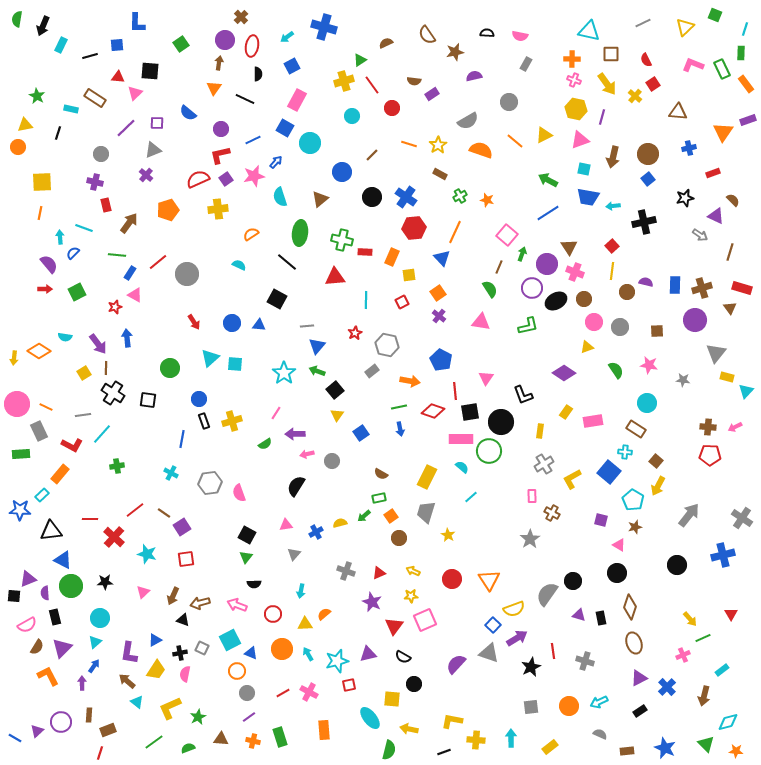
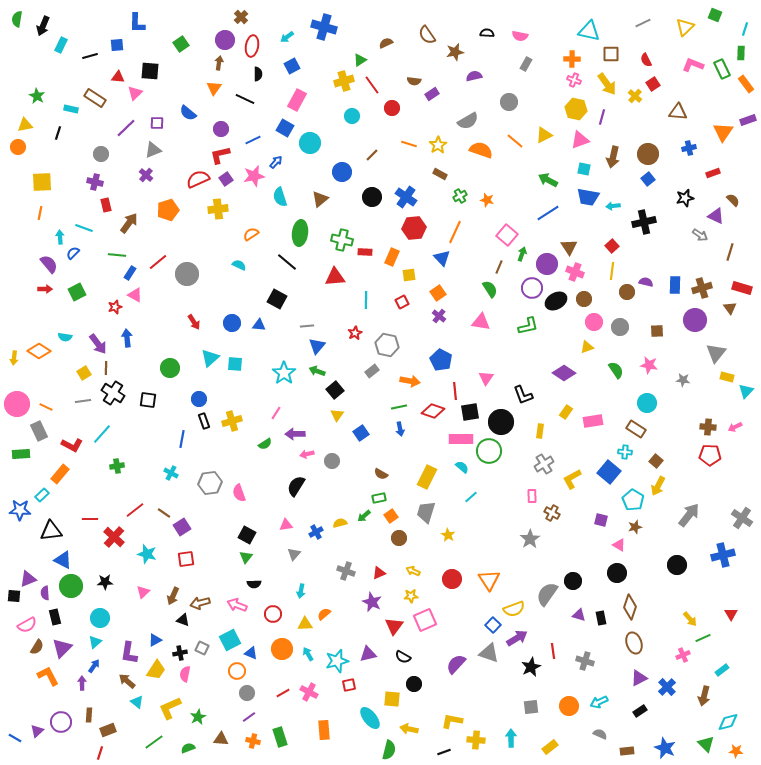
gray line at (83, 415): moved 14 px up
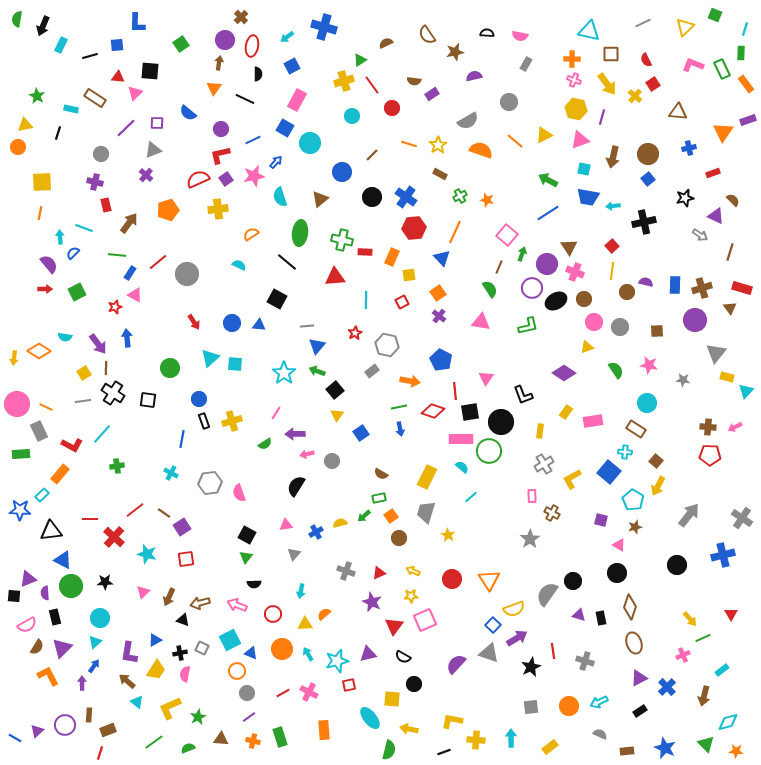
brown arrow at (173, 596): moved 4 px left, 1 px down
purple circle at (61, 722): moved 4 px right, 3 px down
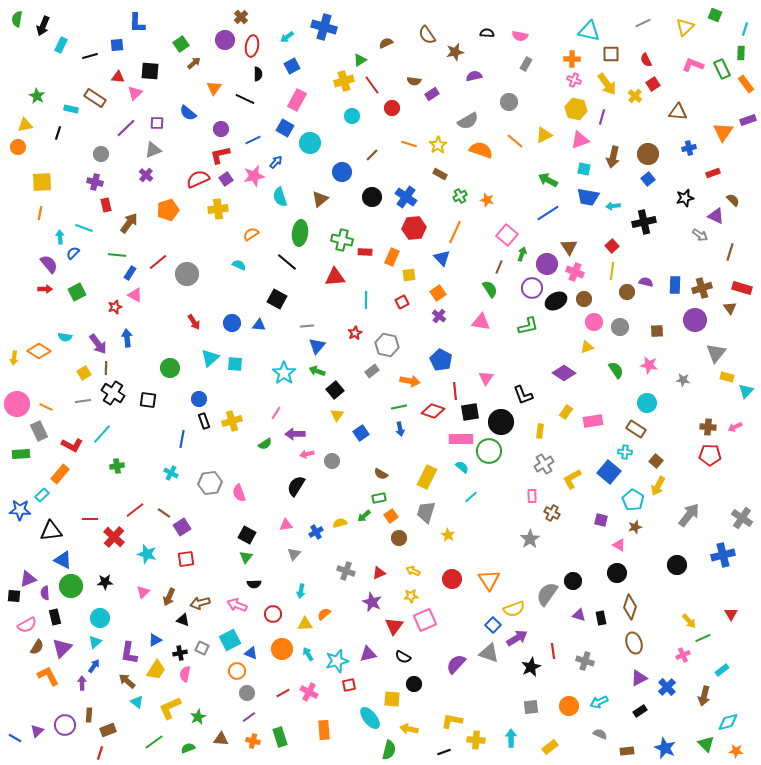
brown arrow at (219, 63): moved 25 px left; rotated 40 degrees clockwise
yellow arrow at (690, 619): moved 1 px left, 2 px down
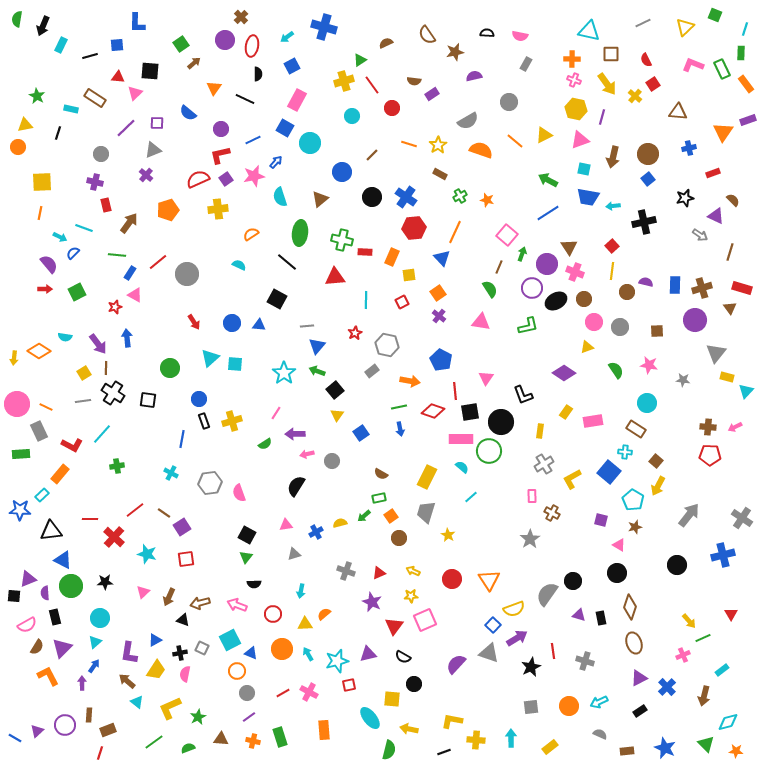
cyan arrow at (60, 237): rotated 120 degrees clockwise
gray triangle at (294, 554): rotated 32 degrees clockwise
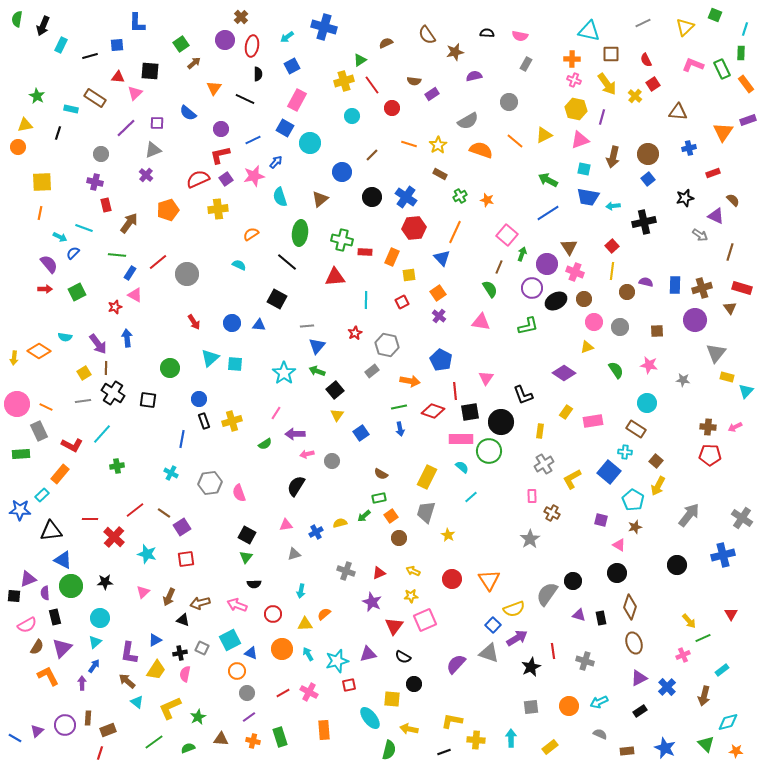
brown rectangle at (89, 715): moved 1 px left, 3 px down
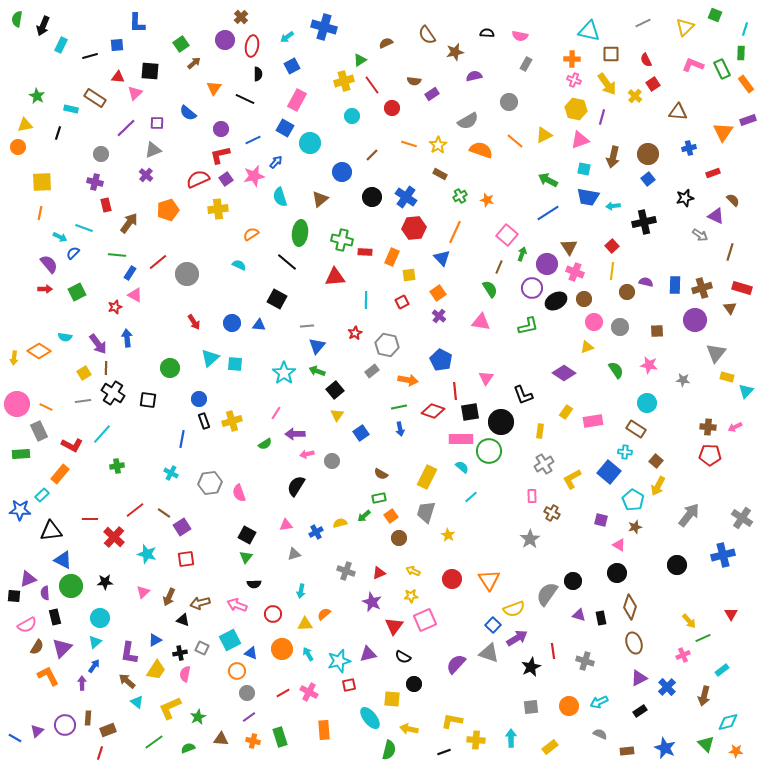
orange arrow at (410, 381): moved 2 px left, 1 px up
cyan star at (337, 661): moved 2 px right
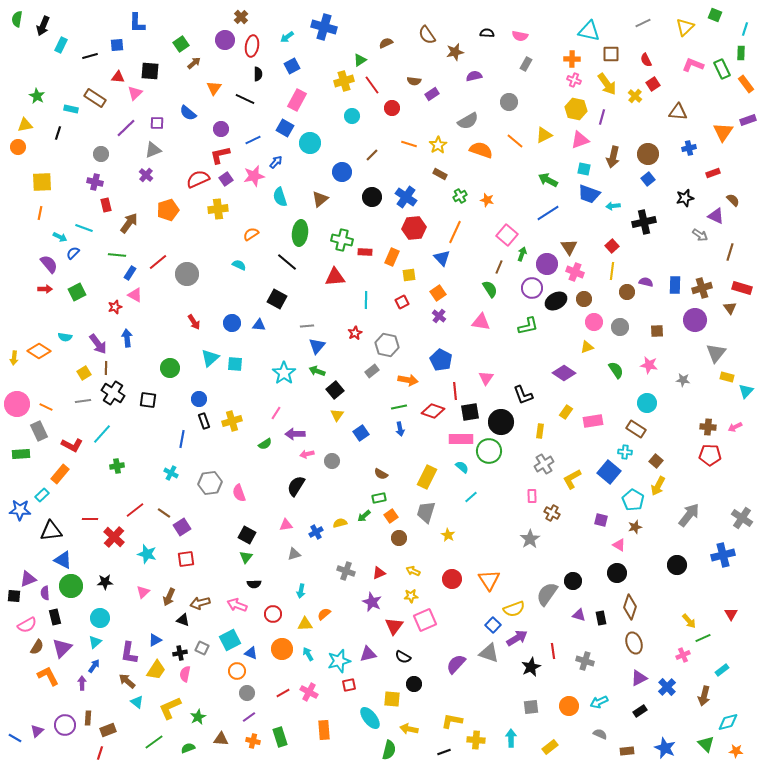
blue trapezoid at (588, 197): moved 1 px right, 3 px up; rotated 10 degrees clockwise
